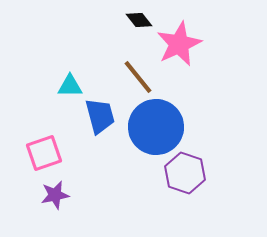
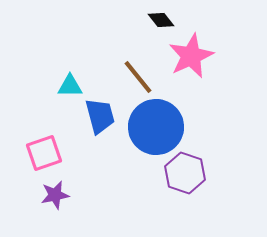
black diamond: moved 22 px right
pink star: moved 12 px right, 12 px down
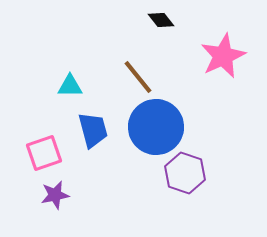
pink star: moved 32 px right
blue trapezoid: moved 7 px left, 14 px down
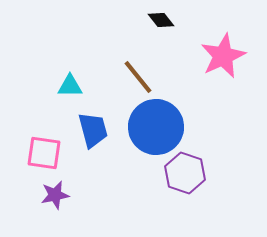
pink square: rotated 27 degrees clockwise
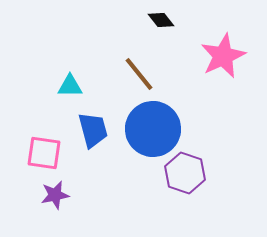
brown line: moved 1 px right, 3 px up
blue circle: moved 3 px left, 2 px down
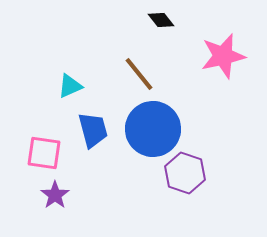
pink star: rotated 12 degrees clockwise
cyan triangle: rotated 24 degrees counterclockwise
purple star: rotated 24 degrees counterclockwise
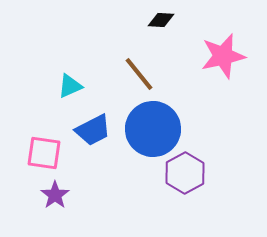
black diamond: rotated 48 degrees counterclockwise
blue trapezoid: rotated 78 degrees clockwise
purple hexagon: rotated 12 degrees clockwise
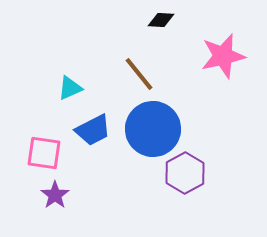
cyan triangle: moved 2 px down
